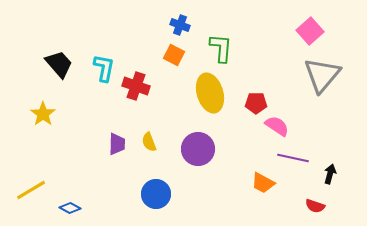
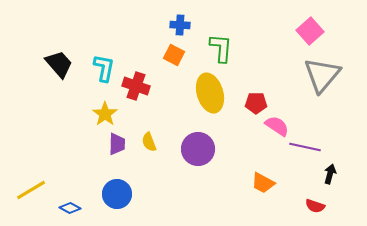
blue cross: rotated 18 degrees counterclockwise
yellow star: moved 62 px right
purple line: moved 12 px right, 11 px up
blue circle: moved 39 px left
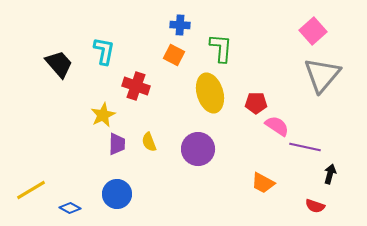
pink square: moved 3 px right
cyan L-shape: moved 17 px up
yellow star: moved 2 px left, 1 px down; rotated 10 degrees clockwise
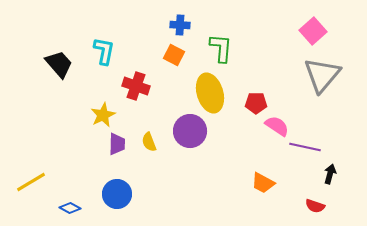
purple circle: moved 8 px left, 18 px up
yellow line: moved 8 px up
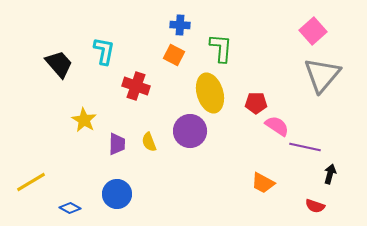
yellow star: moved 19 px left, 5 px down; rotated 15 degrees counterclockwise
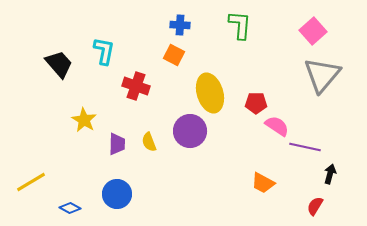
green L-shape: moved 19 px right, 23 px up
red semicircle: rotated 102 degrees clockwise
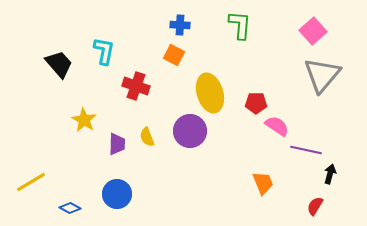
yellow semicircle: moved 2 px left, 5 px up
purple line: moved 1 px right, 3 px down
orange trapezoid: rotated 140 degrees counterclockwise
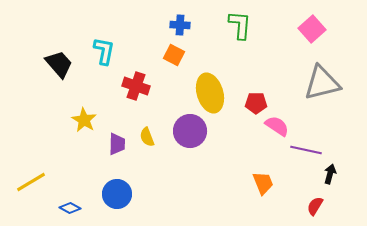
pink square: moved 1 px left, 2 px up
gray triangle: moved 8 px down; rotated 36 degrees clockwise
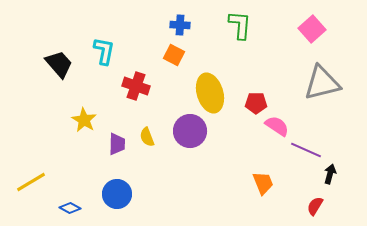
purple line: rotated 12 degrees clockwise
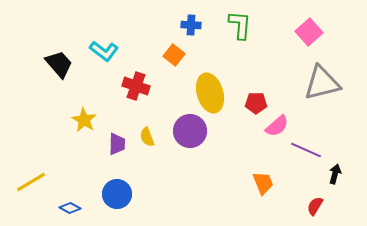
blue cross: moved 11 px right
pink square: moved 3 px left, 3 px down
cyan L-shape: rotated 116 degrees clockwise
orange square: rotated 10 degrees clockwise
pink semicircle: rotated 105 degrees clockwise
black arrow: moved 5 px right
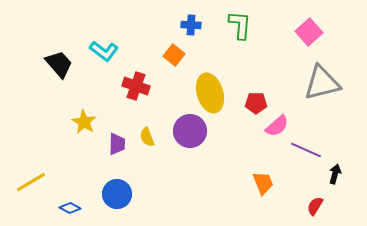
yellow star: moved 2 px down
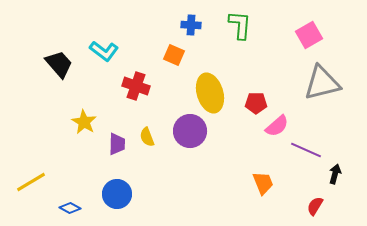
pink square: moved 3 px down; rotated 12 degrees clockwise
orange square: rotated 15 degrees counterclockwise
